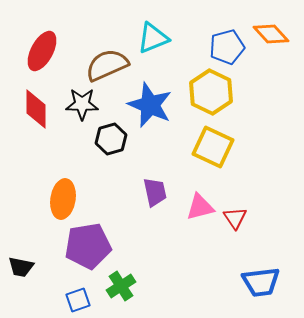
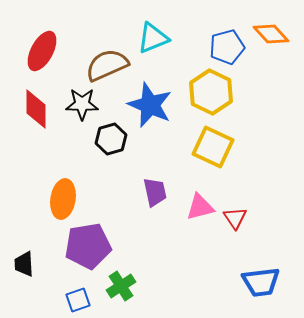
black trapezoid: moved 3 px right, 3 px up; rotated 76 degrees clockwise
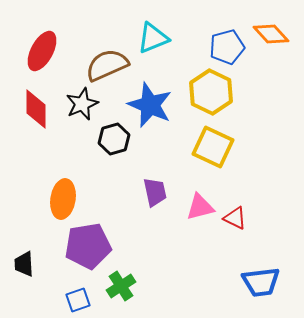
black star: rotated 24 degrees counterclockwise
black hexagon: moved 3 px right
red triangle: rotated 30 degrees counterclockwise
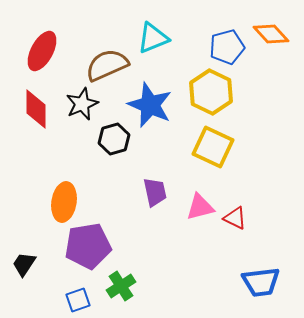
orange ellipse: moved 1 px right, 3 px down
black trapezoid: rotated 36 degrees clockwise
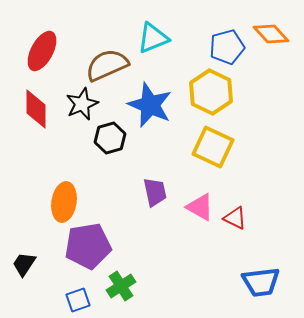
black hexagon: moved 4 px left, 1 px up
pink triangle: rotated 44 degrees clockwise
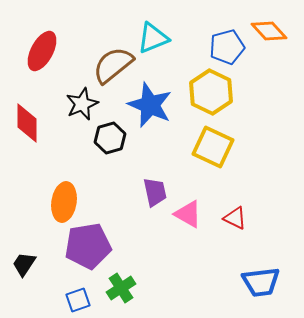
orange diamond: moved 2 px left, 3 px up
brown semicircle: moved 6 px right; rotated 15 degrees counterclockwise
red diamond: moved 9 px left, 14 px down
pink triangle: moved 12 px left, 7 px down
green cross: moved 2 px down
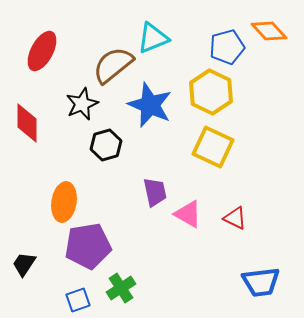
black hexagon: moved 4 px left, 7 px down
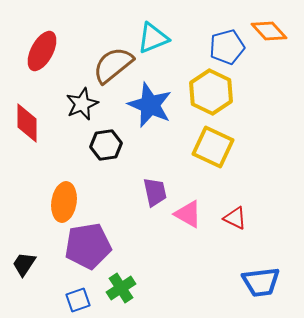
black hexagon: rotated 8 degrees clockwise
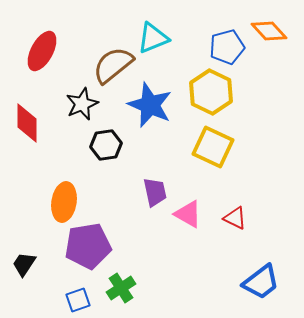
blue trapezoid: rotated 30 degrees counterclockwise
